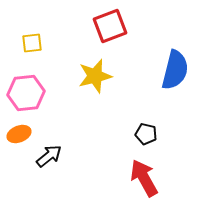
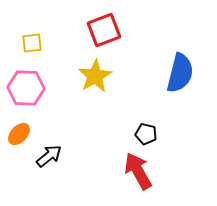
red square: moved 6 px left, 4 px down
blue semicircle: moved 5 px right, 3 px down
yellow star: rotated 16 degrees counterclockwise
pink hexagon: moved 5 px up; rotated 9 degrees clockwise
orange ellipse: rotated 25 degrees counterclockwise
red arrow: moved 6 px left, 7 px up
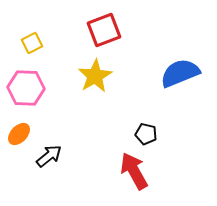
yellow square: rotated 20 degrees counterclockwise
blue semicircle: rotated 126 degrees counterclockwise
red arrow: moved 4 px left
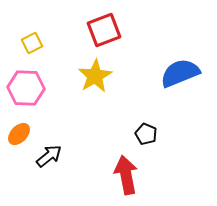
black pentagon: rotated 10 degrees clockwise
red arrow: moved 8 px left, 4 px down; rotated 18 degrees clockwise
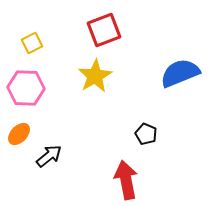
red arrow: moved 5 px down
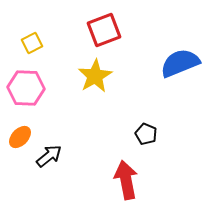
blue semicircle: moved 10 px up
orange ellipse: moved 1 px right, 3 px down
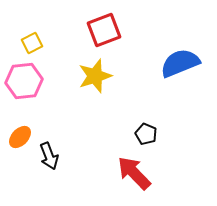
yellow star: rotated 12 degrees clockwise
pink hexagon: moved 2 px left, 7 px up; rotated 9 degrees counterclockwise
black arrow: rotated 108 degrees clockwise
red arrow: moved 8 px right, 7 px up; rotated 33 degrees counterclockwise
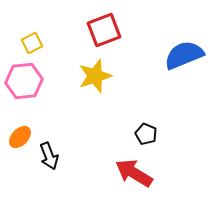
blue semicircle: moved 4 px right, 8 px up
red arrow: rotated 15 degrees counterclockwise
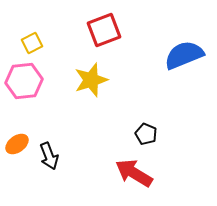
yellow star: moved 4 px left, 4 px down
orange ellipse: moved 3 px left, 7 px down; rotated 10 degrees clockwise
